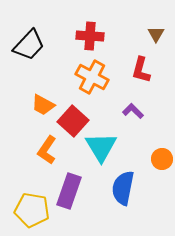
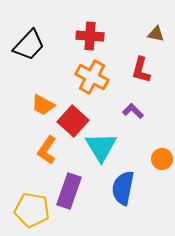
brown triangle: rotated 48 degrees counterclockwise
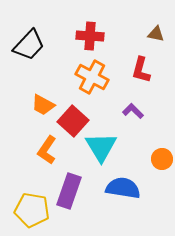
blue semicircle: rotated 88 degrees clockwise
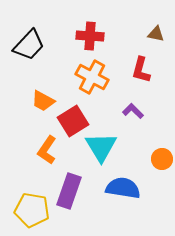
orange trapezoid: moved 4 px up
red square: rotated 16 degrees clockwise
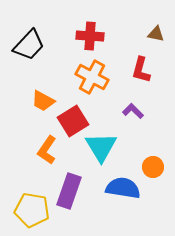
orange circle: moved 9 px left, 8 px down
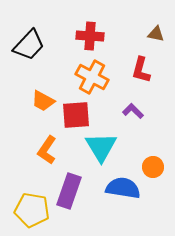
red square: moved 3 px right, 6 px up; rotated 28 degrees clockwise
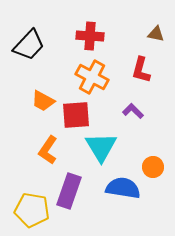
orange L-shape: moved 1 px right
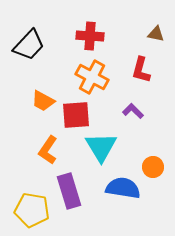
purple rectangle: rotated 36 degrees counterclockwise
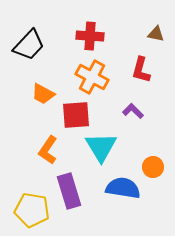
orange trapezoid: moved 7 px up
